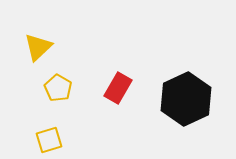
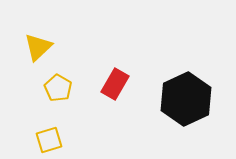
red rectangle: moved 3 px left, 4 px up
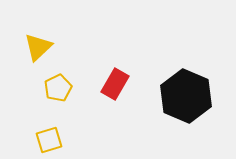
yellow pentagon: rotated 16 degrees clockwise
black hexagon: moved 3 px up; rotated 12 degrees counterclockwise
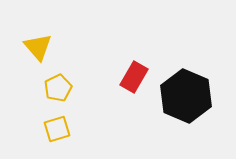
yellow triangle: rotated 28 degrees counterclockwise
red rectangle: moved 19 px right, 7 px up
yellow square: moved 8 px right, 11 px up
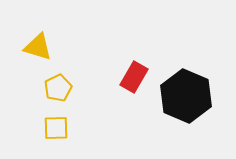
yellow triangle: rotated 32 degrees counterclockwise
yellow square: moved 1 px left, 1 px up; rotated 16 degrees clockwise
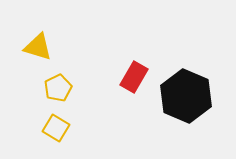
yellow square: rotated 32 degrees clockwise
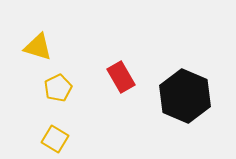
red rectangle: moved 13 px left; rotated 60 degrees counterclockwise
black hexagon: moved 1 px left
yellow square: moved 1 px left, 11 px down
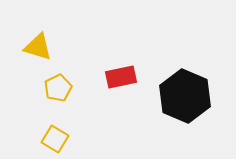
red rectangle: rotated 72 degrees counterclockwise
